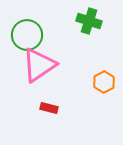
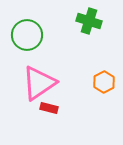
pink triangle: moved 18 px down
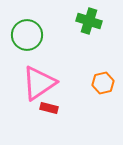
orange hexagon: moved 1 px left, 1 px down; rotated 15 degrees clockwise
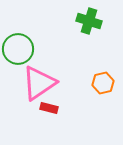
green circle: moved 9 px left, 14 px down
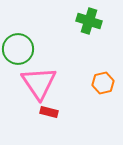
pink triangle: rotated 30 degrees counterclockwise
red rectangle: moved 4 px down
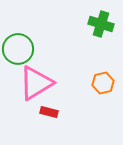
green cross: moved 12 px right, 3 px down
pink triangle: moved 3 px left; rotated 33 degrees clockwise
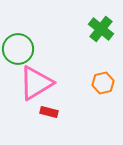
green cross: moved 5 px down; rotated 20 degrees clockwise
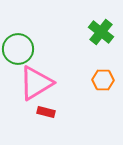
green cross: moved 3 px down
orange hexagon: moved 3 px up; rotated 15 degrees clockwise
red rectangle: moved 3 px left
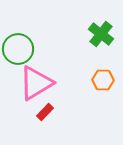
green cross: moved 2 px down
red rectangle: moved 1 px left; rotated 60 degrees counterclockwise
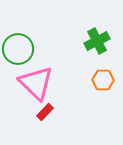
green cross: moved 4 px left, 7 px down; rotated 25 degrees clockwise
pink triangle: rotated 45 degrees counterclockwise
